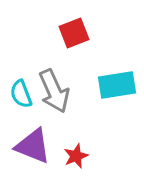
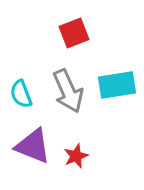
gray arrow: moved 14 px right
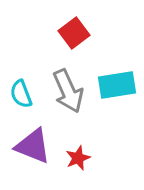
red square: rotated 16 degrees counterclockwise
red star: moved 2 px right, 2 px down
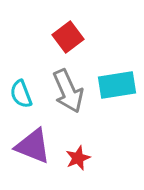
red square: moved 6 px left, 4 px down
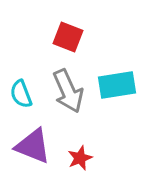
red square: rotated 32 degrees counterclockwise
red star: moved 2 px right
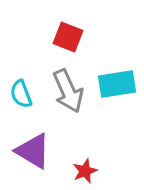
cyan rectangle: moved 1 px up
purple triangle: moved 5 px down; rotated 9 degrees clockwise
red star: moved 5 px right, 13 px down
